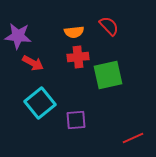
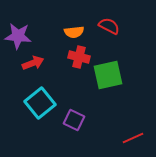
red semicircle: rotated 20 degrees counterclockwise
red cross: moved 1 px right; rotated 20 degrees clockwise
red arrow: rotated 50 degrees counterclockwise
purple square: moved 2 px left; rotated 30 degrees clockwise
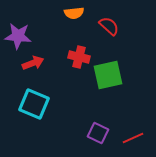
red semicircle: rotated 15 degrees clockwise
orange semicircle: moved 19 px up
cyan square: moved 6 px left, 1 px down; rotated 28 degrees counterclockwise
purple square: moved 24 px right, 13 px down
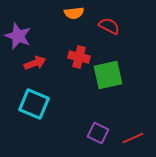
red semicircle: rotated 15 degrees counterclockwise
purple star: rotated 16 degrees clockwise
red arrow: moved 2 px right
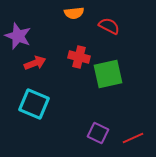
green square: moved 1 px up
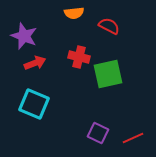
purple star: moved 6 px right
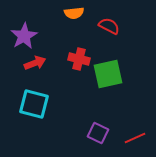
purple star: rotated 20 degrees clockwise
red cross: moved 2 px down
cyan square: rotated 8 degrees counterclockwise
red line: moved 2 px right
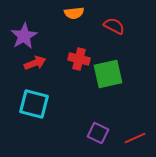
red semicircle: moved 5 px right
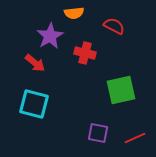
purple star: moved 26 px right
red cross: moved 6 px right, 6 px up
red arrow: rotated 60 degrees clockwise
green square: moved 13 px right, 16 px down
purple square: rotated 15 degrees counterclockwise
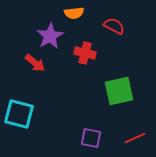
green square: moved 2 px left, 1 px down
cyan square: moved 15 px left, 10 px down
purple square: moved 7 px left, 5 px down
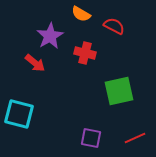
orange semicircle: moved 7 px right, 1 px down; rotated 36 degrees clockwise
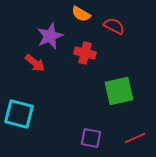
purple star: rotated 8 degrees clockwise
